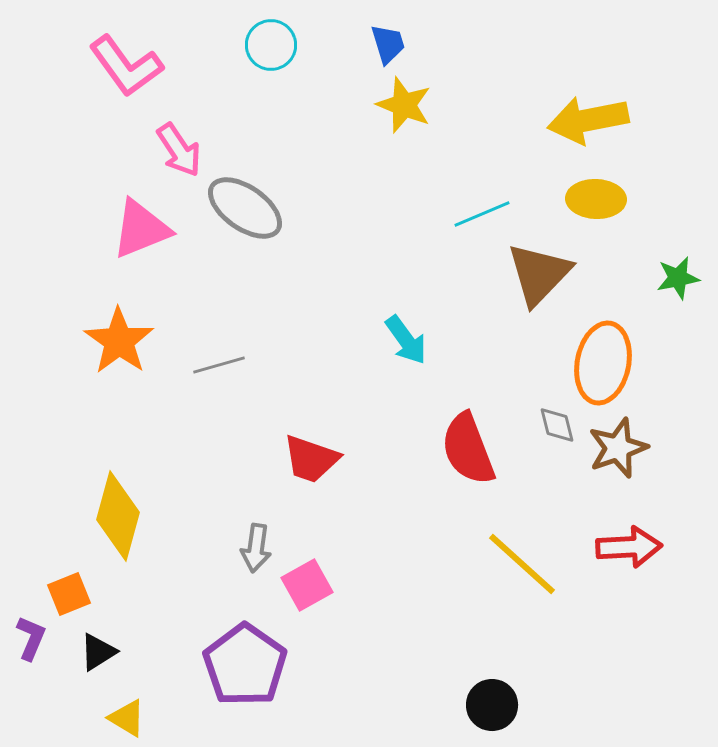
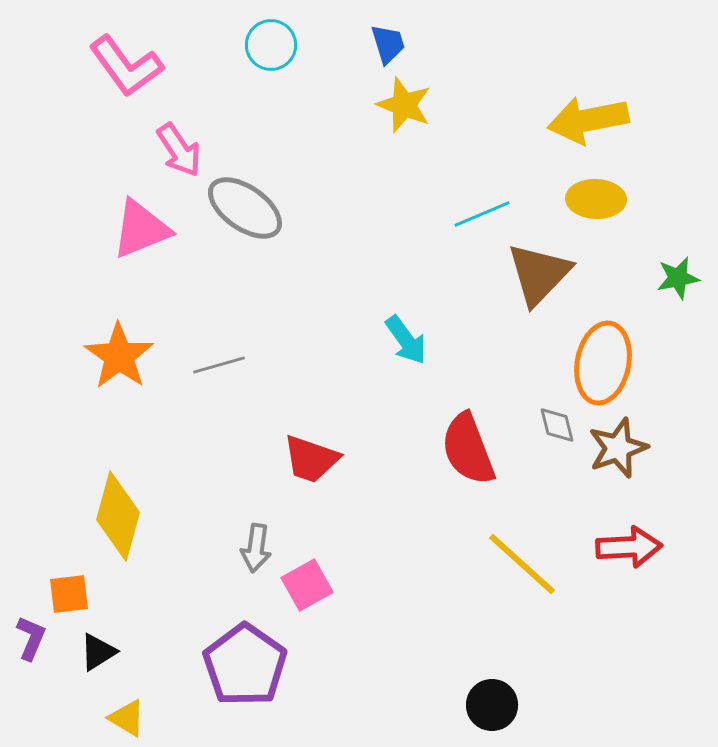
orange star: moved 15 px down
orange square: rotated 15 degrees clockwise
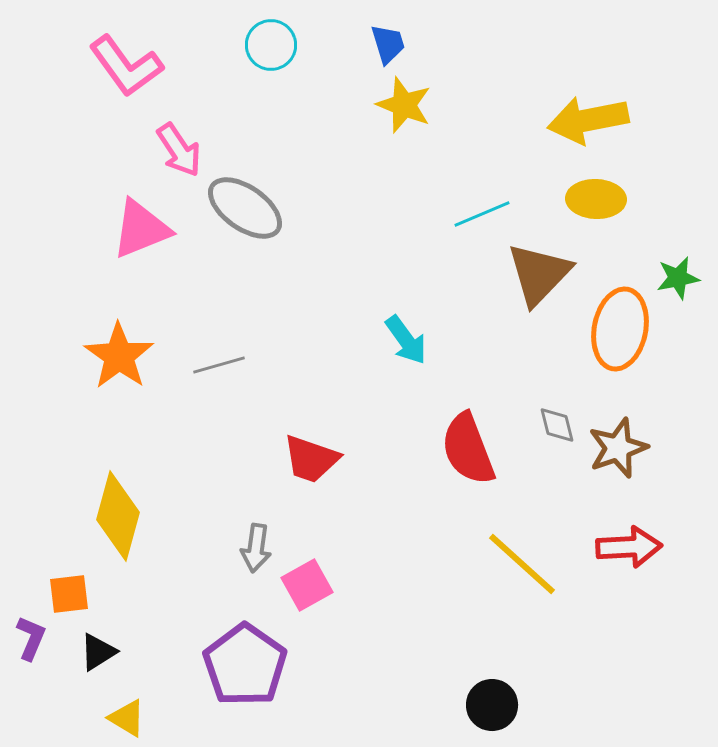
orange ellipse: moved 17 px right, 34 px up
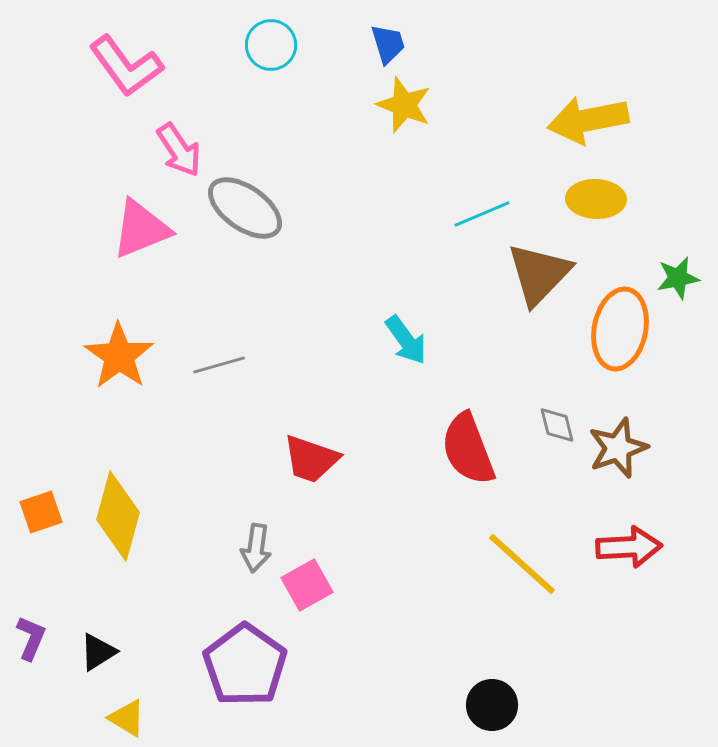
orange square: moved 28 px left, 82 px up; rotated 12 degrees counterclockwise
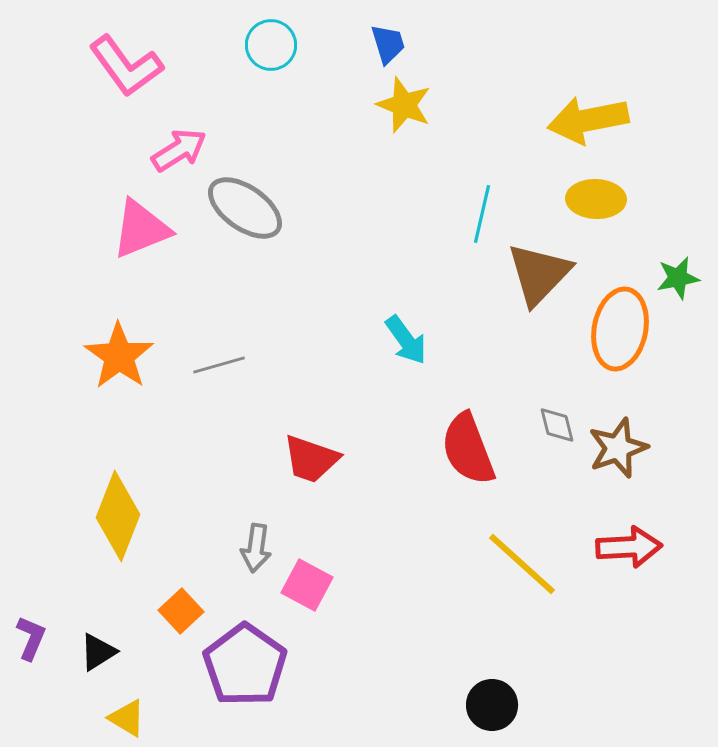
pink arrow: rotated 88 degrees counterclockwise
cyan line: rotated 54 degrees counterclockwise
orange square: moved 140 px right, 99 px down; rotated 24 degrees counterclockwise
yellow diamond: rotated 6 degrees clockwise
pink square: rotated 33 degrees counterclockwise
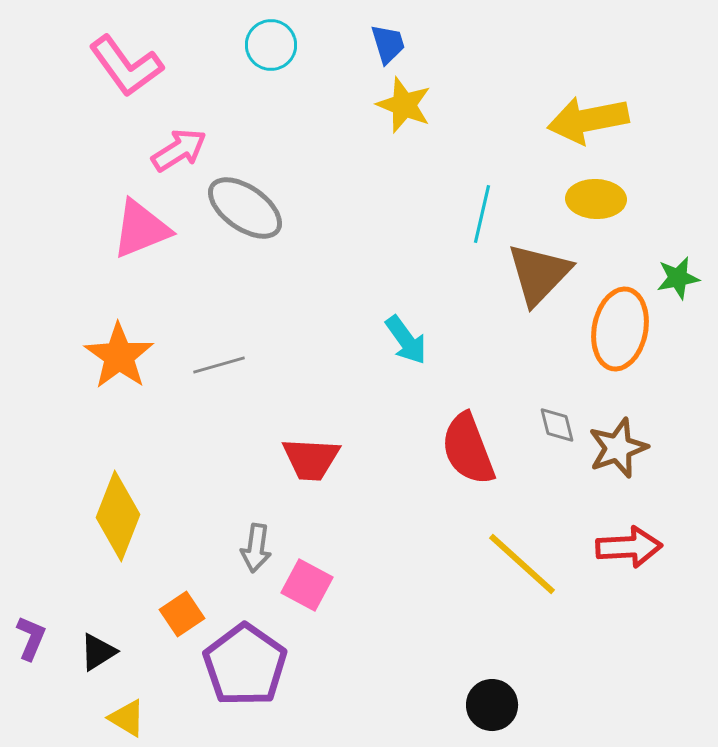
red trapezoid: rotated 16 degrees counterclockwise
orange square: moved 1 px right, 3 px down; rotated 9 degrees clockwise
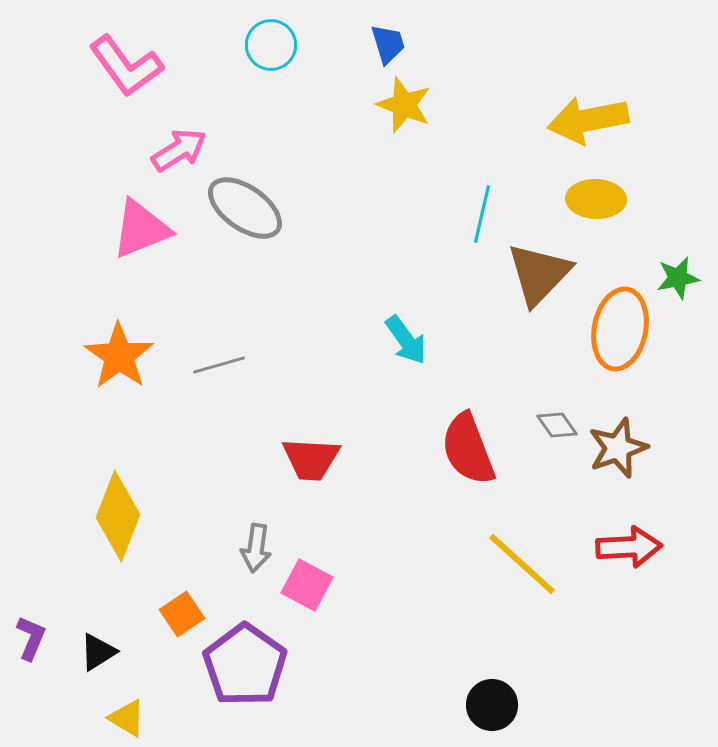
gray diamond: rotated 21 degrees counterclockwise
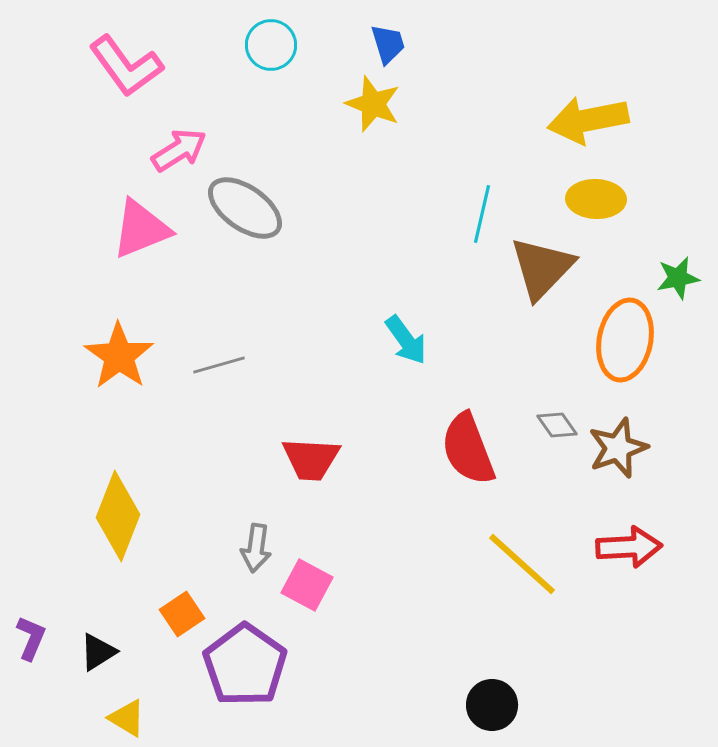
yellow star: moved 31 px left, 1 px up
brown triangle: moved 3 px right, 6 px up
orange ellipse: moved 5 px right, 11 px down
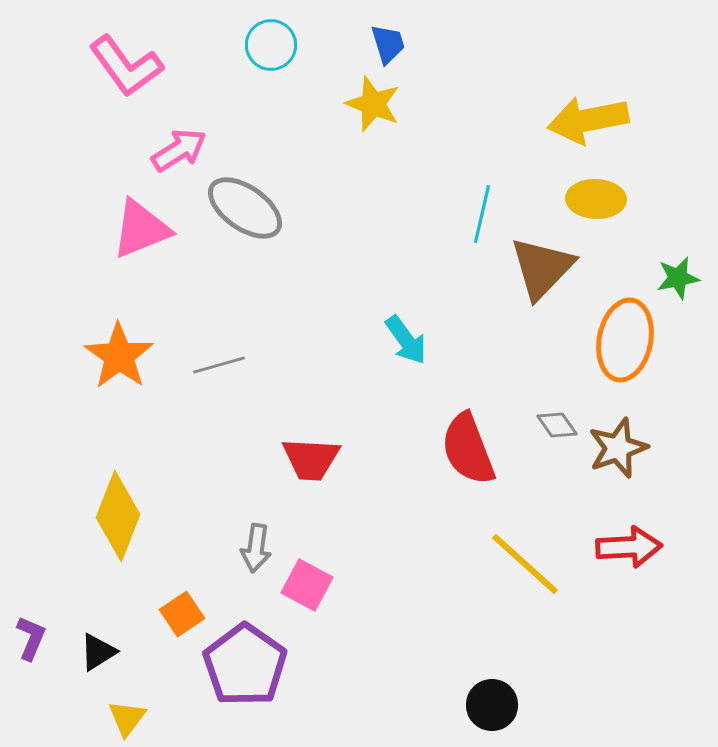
yellow line: moved 3 px right
yellow triangle: rotated 36 degrees clockwise
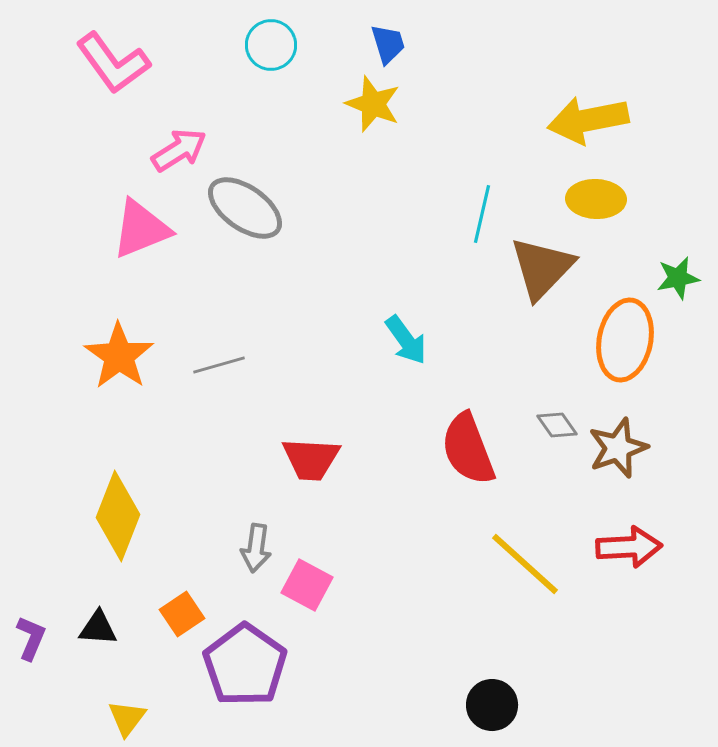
pink L-shape: moved 13 px left, 3 px up
black triangle: moved 24 px up; rotated 36 degrees clockwise
